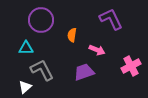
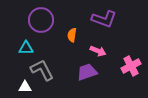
purple L-shape: moved 7 px left; rotated 135 degrees clockwise
pink arrow: moved 1 px right, 1 px down
purple trapezoid: moved 3 px right
white triangle: rotated 40 degrees clockwise
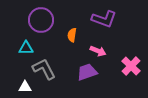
pink cross: rotated 18 degrees counterclockwise
gray L-shape: moved 2 px right, 1 px up
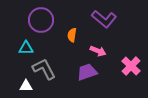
purple L-shape: rotated 20 degrees clockwise
white triangle: moved 1 px right, 1 px up
